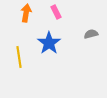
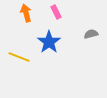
orange arrow: rotated 24 degrees counterclockwise
blue star: moved 1 px up
yellow line: rotated 60 degrees counterclockwise
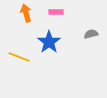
pink rectangle: rotated 64 degrees counterclockwise
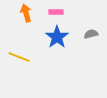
blue star: moved 8 px right, 5 px up
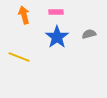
orange arrow: moved 2 px left, 2 px down
gray semicircle: moved 2 px left
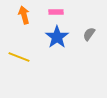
gray semicircle: rotated 40 degrees counterclockwise
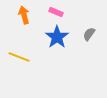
pink rectangle: rotated 24 degrees clockwise
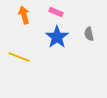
gray semicircle: rotated 48 degrees counterclockwise
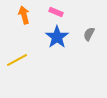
gray semicircle: rotated 40 degrees clockwise
yellow line: moved 2 px left, 3 px down; rotated 50 degrees counterclockwise
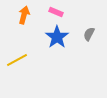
orange arrow: rotated 30 degrees clockwise
